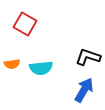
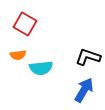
orange semicircle: moved 6 px right, 9 px up
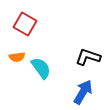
orange semicircle: moved 1 px left, 2 px down
cyan semicircle: rotated 120 degrees counterclockwise
blue arrow: moved 1 px left, 2 px down
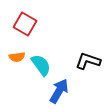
black L-shape: moved 4 px down
cyan semicircle: moved 3 px up
blue arrow: moved 24 px left, 1 px up
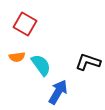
black L-shape: moved 1 px down
blue arrow: moved 1 px left, 1 px down
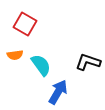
orange semicircle: moved 2 px left, 2 px up
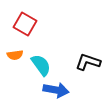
blue arrow: moved 2 px left, 2 px up; rotated 70 degrees clockwise
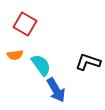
blue arrow: rotated 50 degrees clockwise
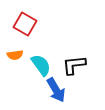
black L-shape: moved 14 px left, 3 px down; rotated 25 degrees counterclockwise
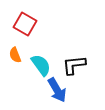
orange semicircle: rotated 77 degrees clockwise
blue arrow: moved 1 px right
